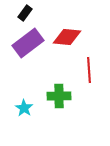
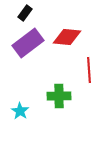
cyan star: moved 4 px left, 3 px down
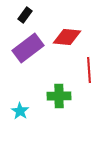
black rectangle: moved 2 px down
purple rectangle: moved 5 px down
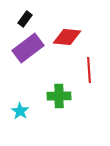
black rectangle: moved 4 px down
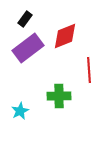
red diamond: moved 2 px left, 1 px up; rotated 28 degrees counterclockwise
cyan star: rotated 12 degrees clockwise
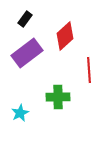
red diamond: rotated 20 degrees counterclockwise
purple rectangle: moved 1 px left, 5 px down
green cross: moved 1 px left, 1 px down
cyan star: moved 2 px down
